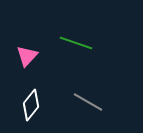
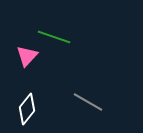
green line: moved 22 px left, 6 px up
white diamond: moved 4 px left, 4 px down
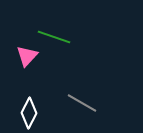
gray line: moved 6 px left, 1 px down
white diamond: moved 2 px right, 4 px down; rotated 12 degrees counterclockwise
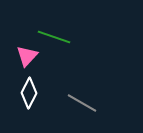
white diamond: moved 20 px up
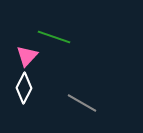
white diamond: moved 5 px left, 5 px up
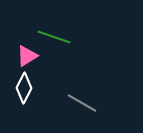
pink triangle: rotated 15 degrees clockwise
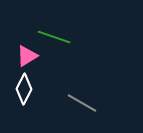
white diamond: moved 1 px down
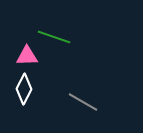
pink triangle: rotated 30 degrees clockwise
gray line: moved 1 px right, 1 px up
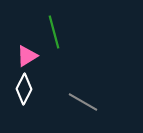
green line: moved 5 px up; rotated 56 degrees clockwise
pink triangle: rotated 30 degrees counterclockwise
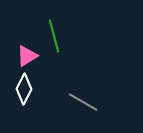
green line: moved 4 px down
